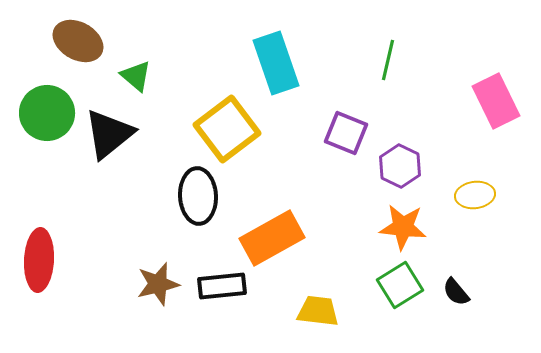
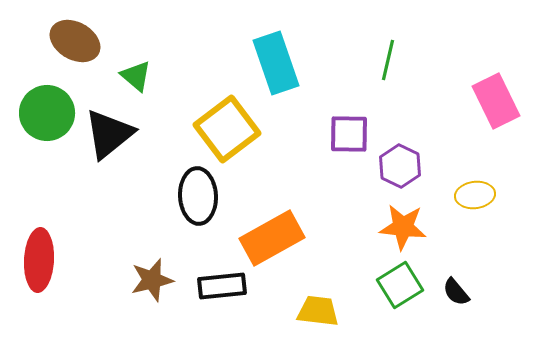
brown ellipse: moved 3 px left
purple square: moved 3 px right, 1 px down; rotated 21 degrees counterclockwise
brown star: moved 6 px left, 4 px up
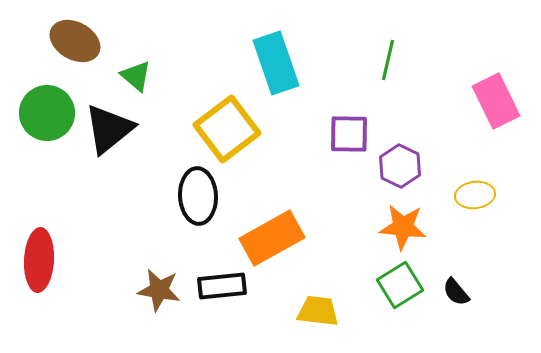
black triangle: moved 5 px up
brown star: moved 7 px right, 10 px down; rotated 24 degrees clockwise
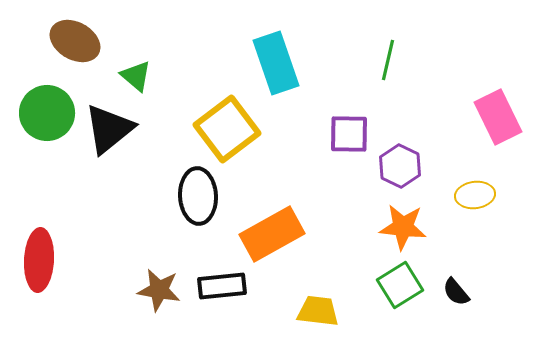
pink rectangle: moved 2 px right, 16 px down
orange rectangle: moved 4 px up
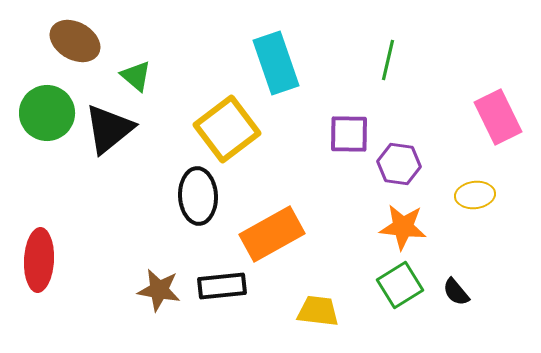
purple hexagon: moved 1 px left, 2 px up; rotated 18 degrees counterclockwise
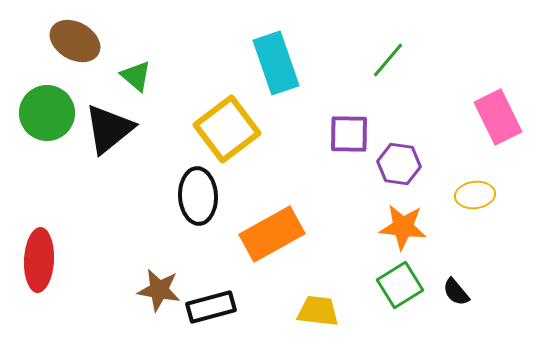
green line: rotated 27 degrees clockwise
black rectangle: moved 11 px left, 21 px down; rotated 9 degrees counterclockwise
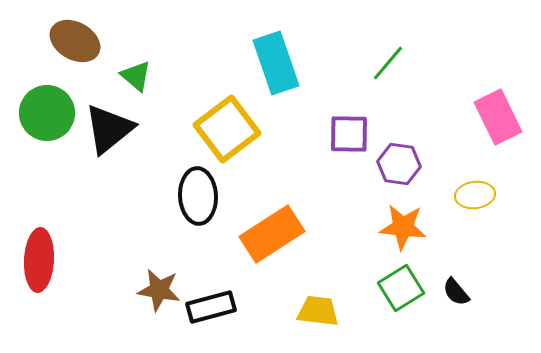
green line: moved 3 px down
orange rectangle: rotated 4 degrees counterclockwise
green square: moved 1 px right, 3 px down
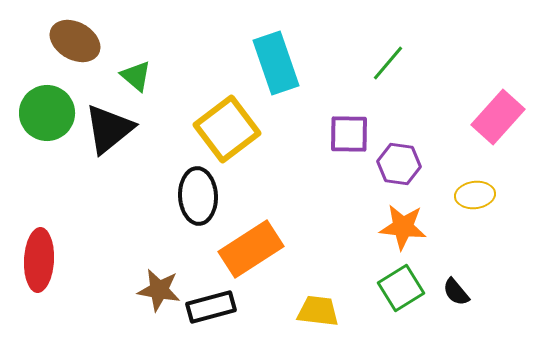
pink rectangle: rotated 68 degrees clockwise
orange rectangle: moved 21 px left, 15 px down
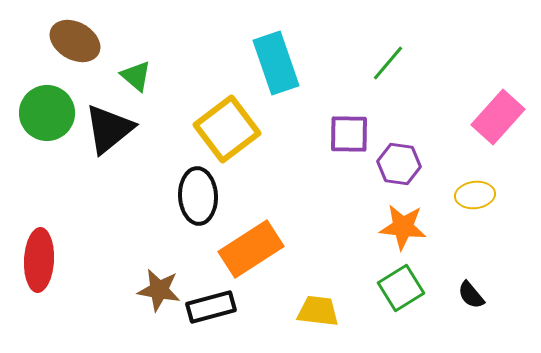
black semicircle: moved 15 px right, 3 px down
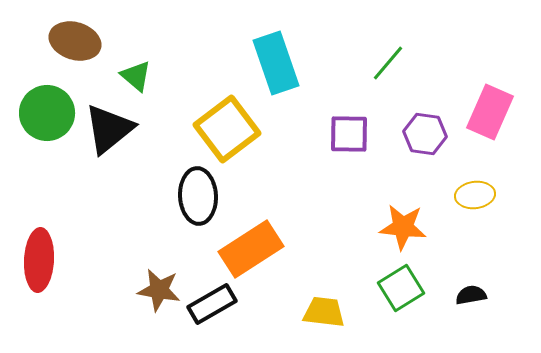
brown ellipse: rotated 12 degrees counterclockwise
pink rectangle: moved 8 px left, 5 px up; rotated 18 degrees counterclockwise
purple hexagon: moved 26 px right, 30 px up
black semicircle: rotated 120 degrees clockwise
black rectangle: moved 1 px right, 3 px up; rotated 15 degrees counterclockwise
yellow trapezoid: moved 6 px right, 1 px down
